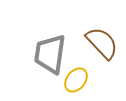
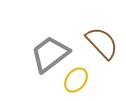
gray trapezoid: rotated 45 degrees clockwise
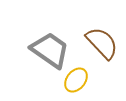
gray trapezoid: moved 4 px up; rotated 72 degrees clockwise
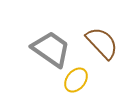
gray trapezoid: moved 1 px right, 1 px up
